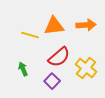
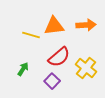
yellow line: moved 1 px right
green arrow: rotated 56 degrees clockwise
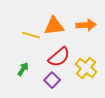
purple square: moved 1 px up
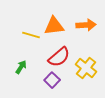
green arrow: moved 2 px left, 2 px up
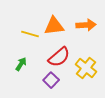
yellow line: moved 1 px left, 1 px up
green arrow: moved 3 px up
purple square: moved 1 px left
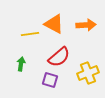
orange triangle: moved 2 px up; rotated 35 degrees clockwise
yellow line: rotated 24 degrees counterclockwise
green arrow: rotated 24 degrees counterclockwise
yellow cross: moved 2 px right, 5 px down; rotated 30 degrees clockwise
purple square: moved 1 px left; rotated 28 degrees counterclockwise
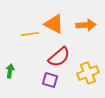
green arrow: moved 11 px left, 7 px down
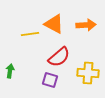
yellow cross: rotated 25 degrees clockwise
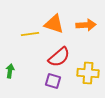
orange triangle: rotated 10 degrees counterclockwise
purple square: moved 3 px right, 1 px down
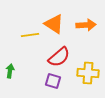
orange triangle: rotated 15 degrees clockwise
yellow line: moved 1 px down
